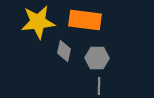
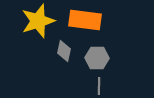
yellow star: moved 1 px up; rotated 12 degrees counterclockwise
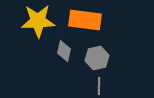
yellow star: rotated 16 degrees clockwise
gray hexagon: rotated 15 degrees counterclockwise
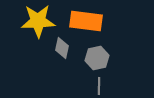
orange rectangle: moved 1 px right, 1 px down
gray diamond: moved 2 px left, 3 px up
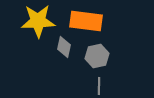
gray diamond: moved 2 px right, 1 px up
gray hexagon: moved 2 px up
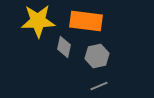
gray line: rotated 66 degrees clockwise
